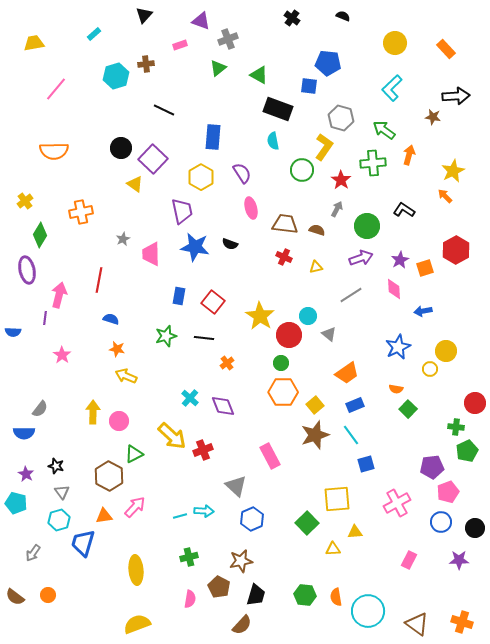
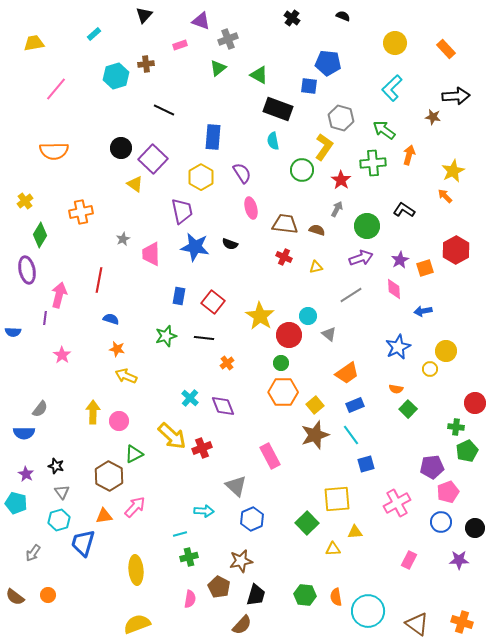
red cross at (203, 450): moved 1 px left, 2 px up
cyan line at (180, 516): moved 18 px down
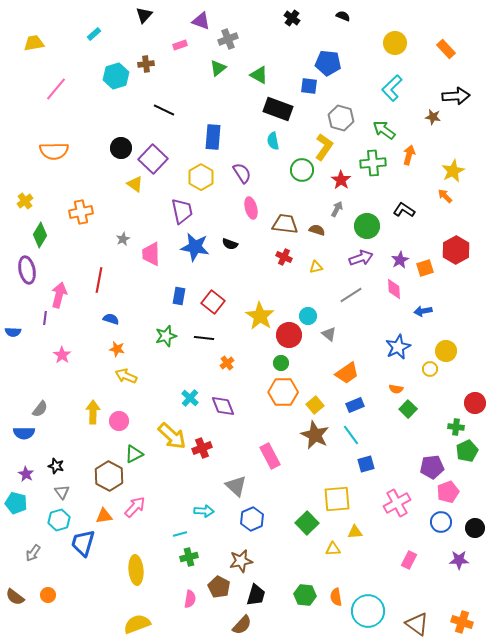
brown star at (315, 435): rotated 28 degrees counterclockwise
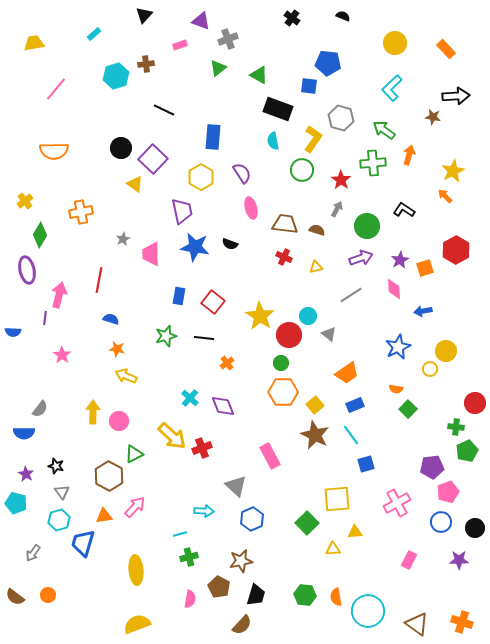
yellow L-shape at (324, 147): moved 11 px left, 8 px up
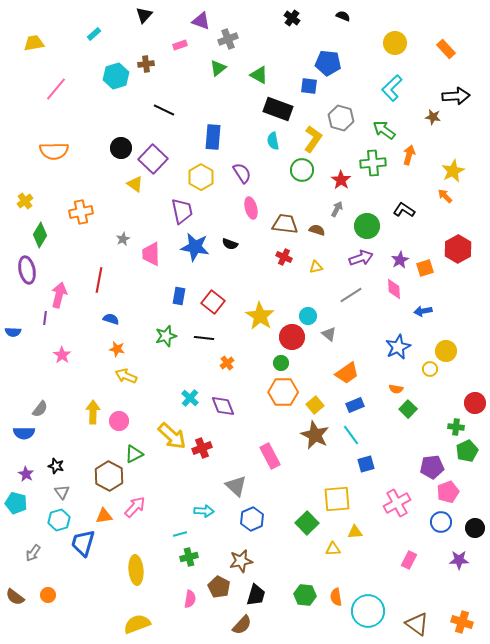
red hexagon at (456, 250): moved 2 px right, 1 px up
red circle at (289, 335): moved 3 px right, 2 px down
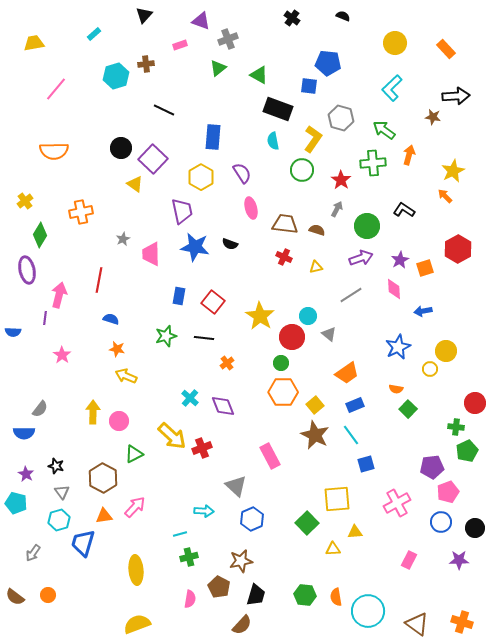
brown hexagon at (109, 476): moved 6 px left, 2 px down
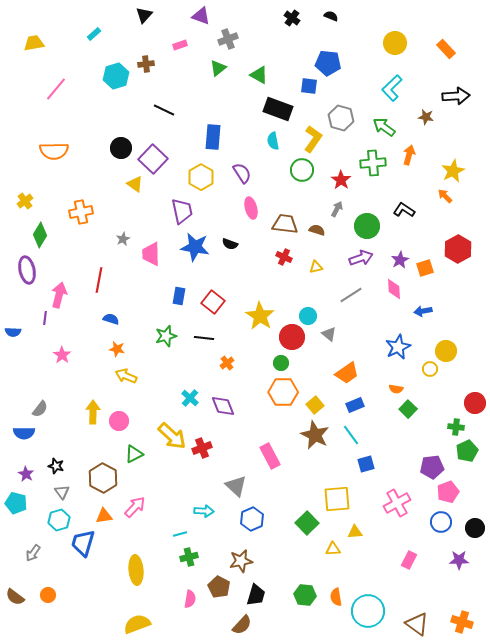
black semicircle at (343, 16): moved 12 px left
purple triangle at (201, 21): moved 5 px up
brown star at (433, 117): moved 7 px left
green arrow at (384, 130): moved 3 px up
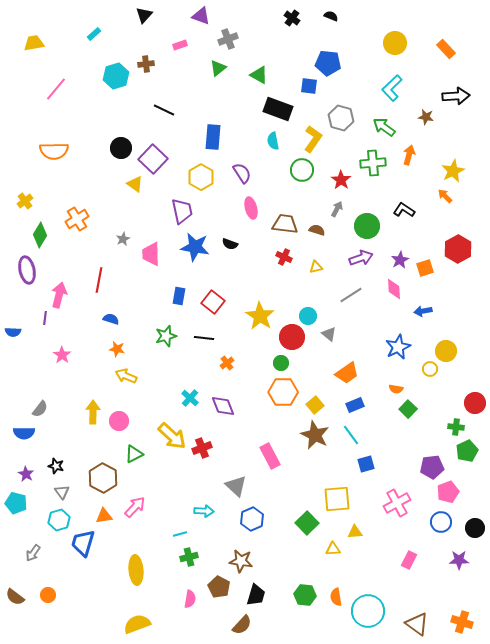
orange cross at (81, 212): moved 4 px left, 7 px down; rotated 20 degrees counterclockwise
brown star at (241, 561): rotated 20 degrees clockwise
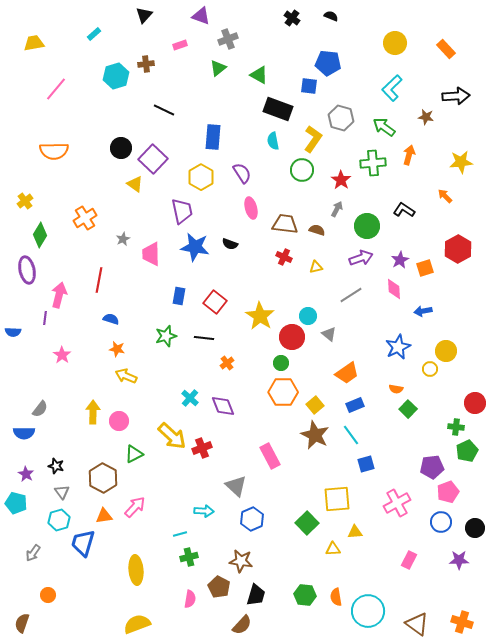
yellow star at (453, 171): moved 8 px right, 9 px up; rotated 20 degrees clockwise
orange cross at (77, 219): moved 8 px right, 1 px up
red square at (213, 302): moved 2 px right
brown semicircle at (15, 597): moved 7 px right, 26 px down; rotated 72 degrees clockwise
